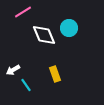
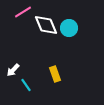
white diamond: moved 2 px right, 10 px up
white arrow: rotated 16 degrees counterclockwise
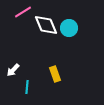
cyan line: moved 1 px right, 2 px down; rotated 40 degrees clockwise
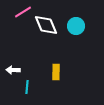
cyan circle: moved 7 px right, 2 px up
white arrow: rotated 48 degrees clockwise
yellow rectangle: moved 1 px right, 2 px up; rotated 21 degrees clockwise
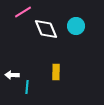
white diamond: moved 4 px down
white arrow: moved 1 px left, 5 px down
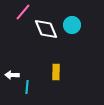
pink line: rotated 18 degrees counterclockwise
cyan circle: moved 4 px left, 1 px up
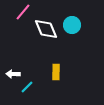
white arrow: moved 1 px right, 1 px up
cyan line: rotated 40 degrees clockwise
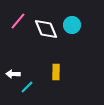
pink line: moved 5 px left, 9 px down
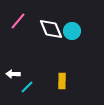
cyan circle: moved 6 px down
white diamond: moved 5 px right
yellow rectangle: moved 6 px right, 9 px down
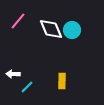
cyan circle: moved 1 px up
